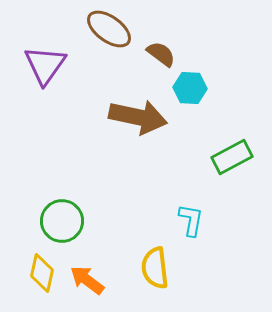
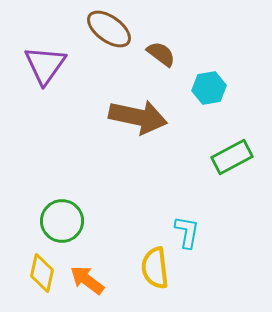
cyan hexagon: moved 19 px right; rotated 12 degrees counterclockwise
cyan L-shape: moved 4 px left, 12 px down
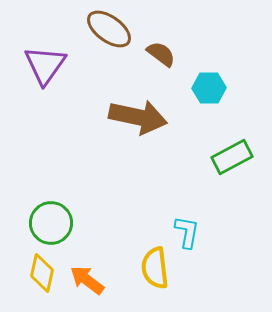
cyan hexagon: rotated 8 degrees clockwise
green circle: moved 11 px left, 2 px down
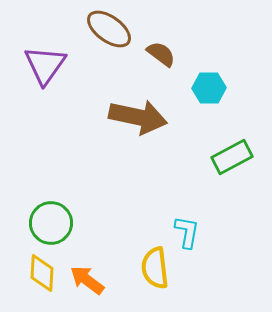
yellow diamond: rotated 9 degrees counterclockwise
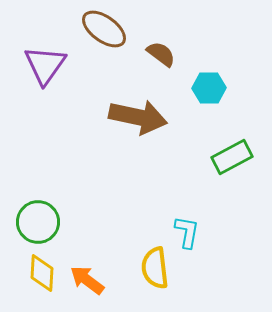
brown ellipse: moved 5 px left
green circle: moved 13 px left, 1 px up
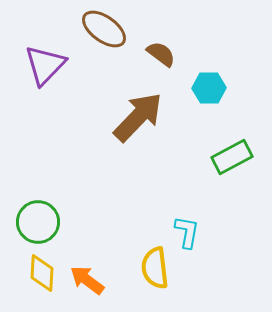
purple triangle: rotated 9 degrees clockwise
brown arrow: rotated 58 degrees counterclockwise
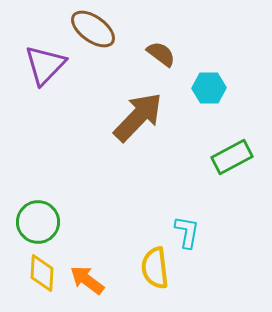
brown ellipse: moved 11 px left
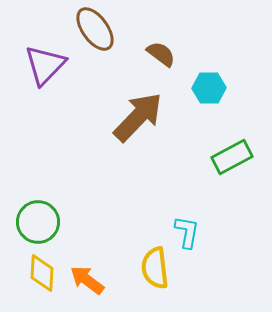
brown ellipse: moved 2 px right; rotated 18 degrees clockwise
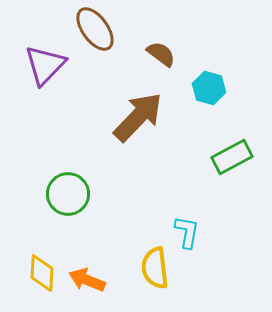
cyan hexagon: rotated 16 degrees clockwise
green circle: moved 30 px right, 28 px up
orange arrow: rotated 15 degrees counterclockwise
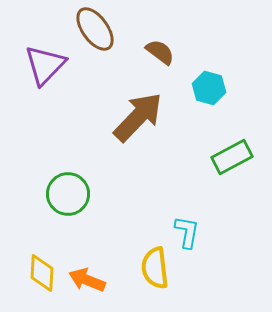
brown semicircle: moved 1 px left, 2 px up
